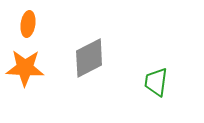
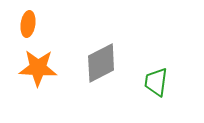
gray diamond: moved 12 px right, 5 px down
orange star: moved 13 px right
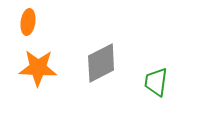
orange ellipse: moved 2 px up
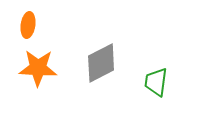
orange ellipse: moved 3 px down
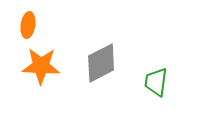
orange star: moved 3 px right, 2 px up
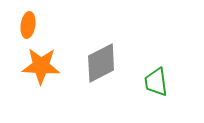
green trapezoid: rotated 16 degrees counterclockwise
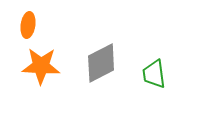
green trapezoid: moved 2 px left, 8 px up
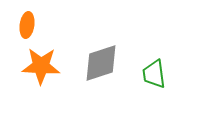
orange ellipse: moved 1 px left
gray diamond: rotated 9 degrees clockwise
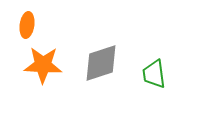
orange star: moved 2 px right, 1 px up
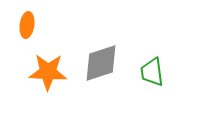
orange star: moved 5 px right, 7 px down
green trapezoid: moved 2 px left, 2 px up
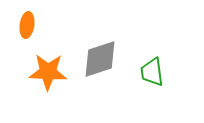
gray diamond: moved 1 px left, 4 px up
